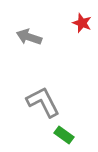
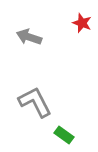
gray L-shape: moved 8 px left
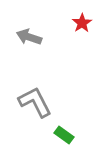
red star: rotated 18 degrees clockwise
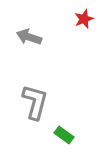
red star: moved 2 px right, 4 px up; rotated 12 degrees clockwise
gray L-shape: rotated 42 degrees clockwise
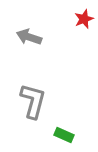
gray L-shape: moved 2 px left, 1 px up
green rectangle: rotated 12 degrees counterclockwise
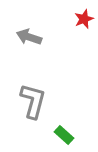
green rectangle: rotated 18 degrees clockwise
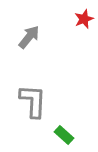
gray arrow: rotated 110 degrees clockwise
gray L-shape: rotated 12 degrees counterclockwise
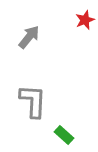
red star: moved 1 px right, 1 px down
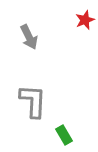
gray arrow: rotated 115 degrees clockwise
green rectangle: rotated 18 degrees clockwise
